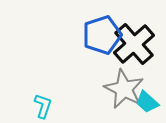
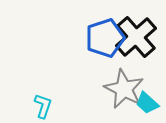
blue pentagon: moved 3 px right, 3 px down
black cross: moved 2 px right, 7 px up
cyan trapezoid: moved 1 px down
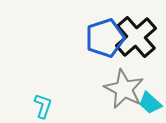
cyan trapezoid: moved 3 px right
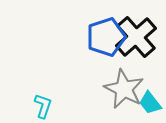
blue pentagon: moved 1 px right, 1 px up
cyan trapezoid: rotated 10 degrees clockwise
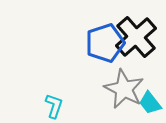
blue pentagon: moved 1 px left, 6 px down
cyan L-shape: moved 11 px right
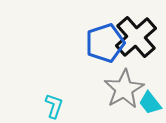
gray star: rotated 15 degrees clockwise
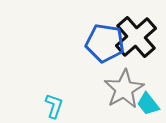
blue pentagon: rotated 27 degrees clockwise
cyan trapezoid: moved 2 px left, 1 px down
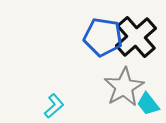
blue pentagon: moved 2 px left, 6 px up
gray star: moved 2 px up
cyan L-shape: rotated 30 degrees clockwise
